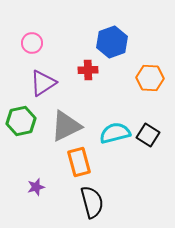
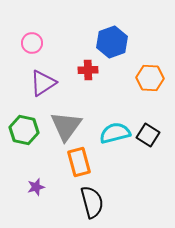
green hexagon: moved 3 px right, 9 px down; rotated 24 degrees clockwise
gray triangle: rotated 28 degrees counterclockwise
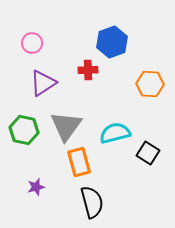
orange hexagon: moved 6 px down
black square: moved 18 px down
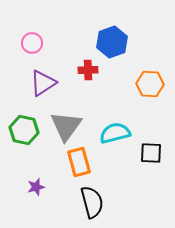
black square: moved 3 px right; rotated 30 degrees counterclockwise
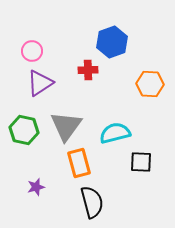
pink circle: moved 8 px down
purple triangle: moved 3 px left
black square: moved 10 px left, 9 px down
orange rectangle: moved 1 px down
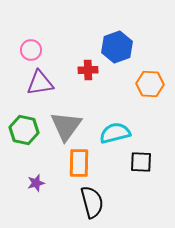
blue hexagon: moved 5 px right, 5 px down
pink circle: moved 1 px left, 1 px up
purple triangle: rotated 24 degrees clockwise
orange rectangle: rotated 16 degrees clockwise
purple star: moved 4 px up
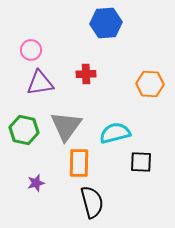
blue hexagon: moved 11 px left, 24 px up; rotated 16 degrees clockwise
red cross: moved 2 px left, 4 px down
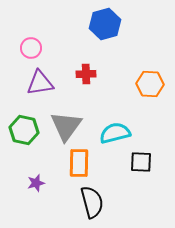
blue hexagon: moved 1 px left, 1 px down; rotated 12 degrees counterclockwise
pink circle: moved 2 px up
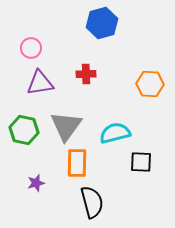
blue hexagon: moved 3 px left, 1 px up
orange rectangle: moved 2 px left
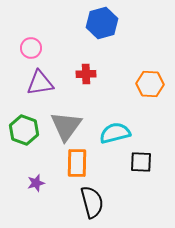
green hexagon: rotated 8 degrees clockwise
